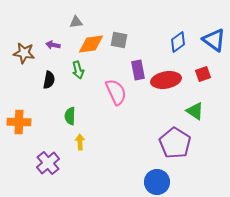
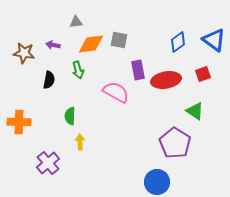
pink semicircle: rotated 36 degrees counterclockwise
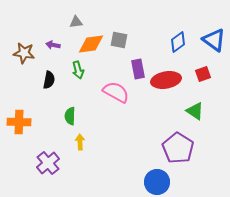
purple rectangle: moved 1 px up
purple pentagon: moved 3 px right, 5 px down
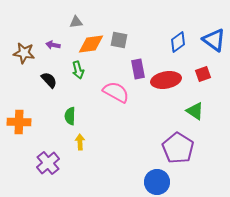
black semicircle: rotated 54 degrees counterclockwise
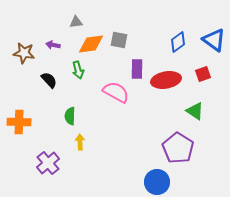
purple rectangle: moved 1 px left; rotated 12 degrees clockwise
